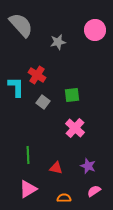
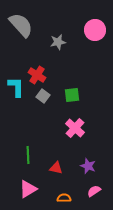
gray square: moved 6 px up
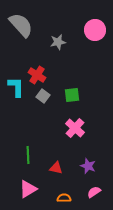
pink semicircle: moved 1 px down
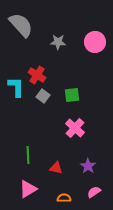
pink circle: moved 12 px down
gray star: rotated 14 degrees clockwise
purple star: rotated 14 degrees clockwise
